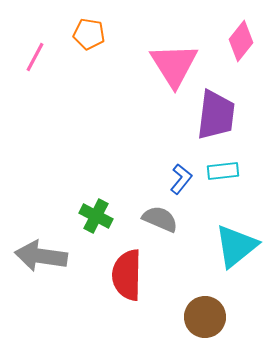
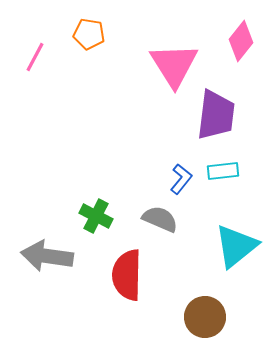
gray arrow: moved 6 px right
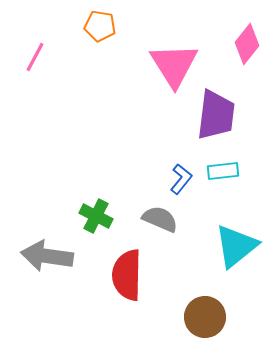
orange pentagon: moved 11 px right, 8 px up
pink diamond: moved 6 px right, 3 px down
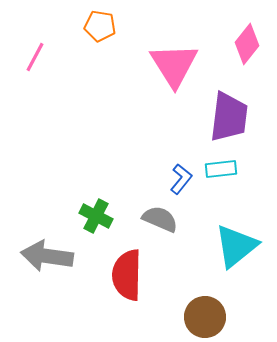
purple trapezoid: moved 13 px right, 2 px down
cyan rectangle: moved 2 px left, 2 px up
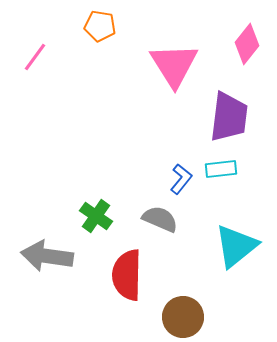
pink line: rotated 8 degrees clockwise
green cross: rotated 8 degrees clockwise
brown circle: moved 22 px left
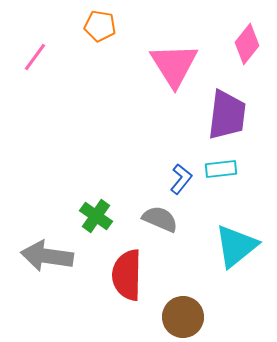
purple trapezoid: moved 2 px left, 2 px up
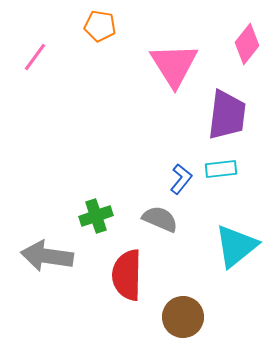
green cross: rotated 36 degrees clockwise
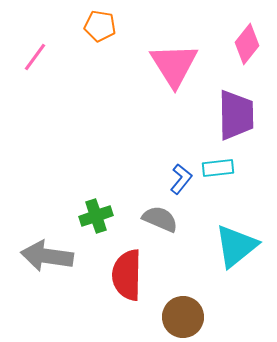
purple trapezoid: moved 9 px right; rotated 8 degrees counterclockwise
cyan rectangle: moved 3 px left, 1 px up
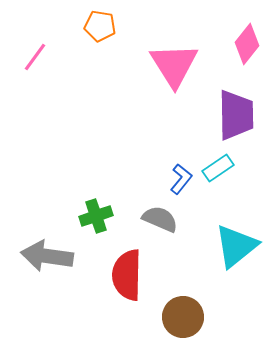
cyan rectangle: rotated 28 degrees counterclockwise
